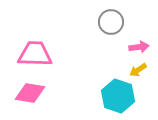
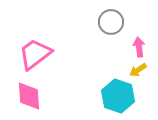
pink arrow: rotated 90 degrees counterclockwise
pink trapezoid: rotated 39 degrees counterclockwise
pink diamond: moved 1 px left, 3 px down; rotated 76 degrees clockwise
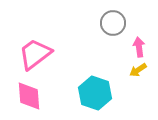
gray circle: moved 2 px right, 1 px down
cyan hexagon: moved 23 px left, 3 px up
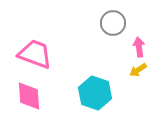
pink trapezoid: rotated 57 degrees clockwise
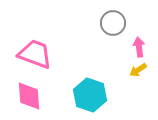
cyan hexagon: moved 5 px left, 2 px down
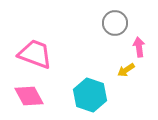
gray circle: moved 2 px right
yellow arrow: moved 12 px left
pink diamond: rotated 24 degrees counterclockwise
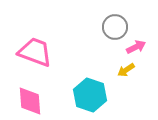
gray circle: moved 4 px down
pink arrow: moved 3 px left; rotated 72 degrees clockwise
pink trapezoid: moved 2 px up
pink diamond: moved 1 px right, 5 px down; rotated 24 degrees clockwise
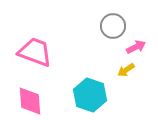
gray circle: moved 2 px left, 1 px up
